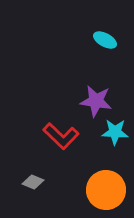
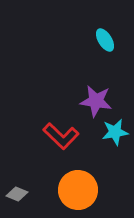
cyan ellipse: rotated 30 degrees clockwise
cyan star: rotated 12 degrees counterclockwise
gray diamond: moved 16 px left, 12 px down
orange circle: moved 28 px left
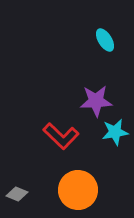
purple star: rotated 12 degrees counterclockwise
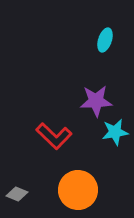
cyan ellipse: rotated 50 degrees clockwise
red L-shape: moved 7 px left
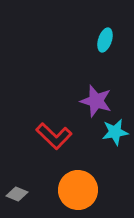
purple star: rotated 20 degrees clockwise
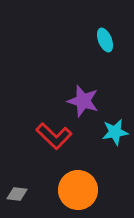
cyan ellipse: rotated 40 degrees counterclockwise
purple star: moved 13 px left
gray diamond: rotated 15 degrees counterclockwise
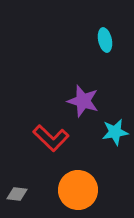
cyan ellipse: rotated 10 degrees clockwise
red L-shape: moved 3 px left, 2 px down
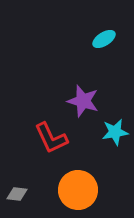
cyan ellipse: moved 1 px left, 1 px up; rotated 70 degrees clockwise
red L-shape: rotated 21 degrees clockwise
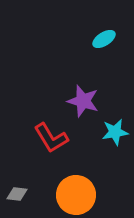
red L-shape: rotated 6 degrees counterclockwise
orange circle: moved 2 px left, 5 px down
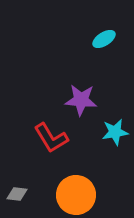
purple star: moved 2 px left, 1 px up; rotated 12 degrees counterclockwise
